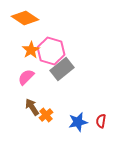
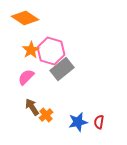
red semicircle: moved 2 px left, 1 px down
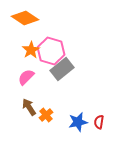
brown arrow: moved 3 px left
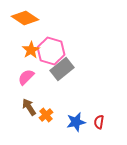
blue star: moved 2 px left
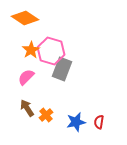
gray rectangle: rotated 30 degrees counterclockwise
brown arrow: moved 2 px left, 1 px down
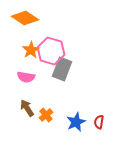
pink semicircle: rotated 126 degrees counterclockwise
blue star: rotated 12 degrees counterclockwise
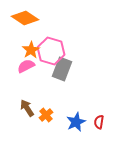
pink semicircle: moved 11 px up; rotated 144 degrees clockwise
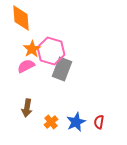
orange diamond: moved 4 px left; rotated 52 degrees clockwise
orange star: moved 1 px right, 1 px up
brown arrow: rotated 138 degrees counterclockwise
orange cross: moved 5 px right, 7 px down
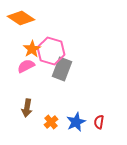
orange diamond: rotated 52 degrees counterclockwise
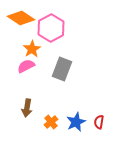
pink hexagon: moved 23 px up; rotated 16 degrees clockwise
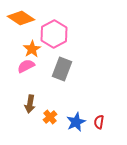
pink hexagon: moved 3 px right, 6 px down
brown arrow: moved 3 px right, 4 px up
orange cross: moved 1 px left, 5 px up
